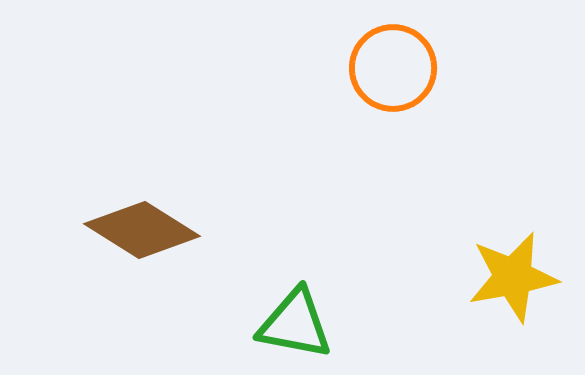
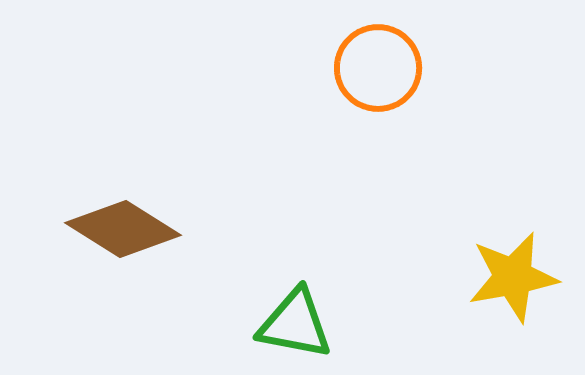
orange circle: moved 15 px left
brown diamond: moved 19 px left, 1 px up
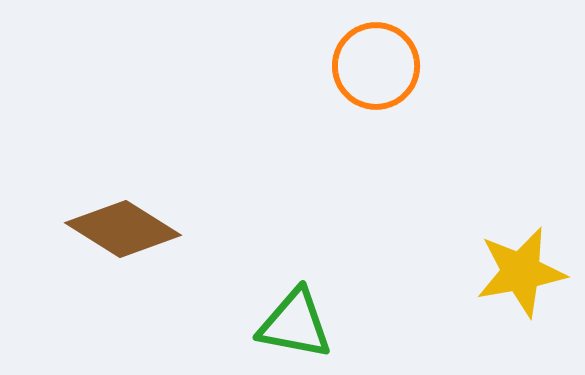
orange circle: moved 2 px left, 2 px up
yellow star: moved 8 px right, 5 px up
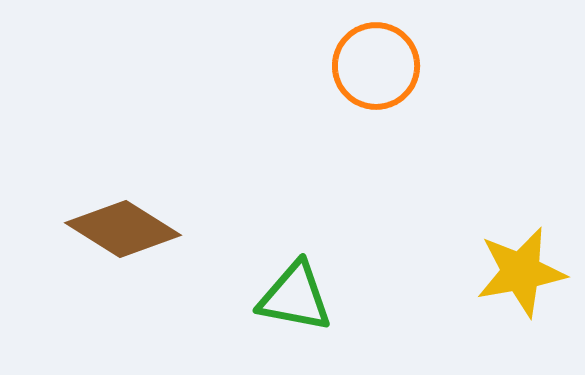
green triangle: moved 27 px up
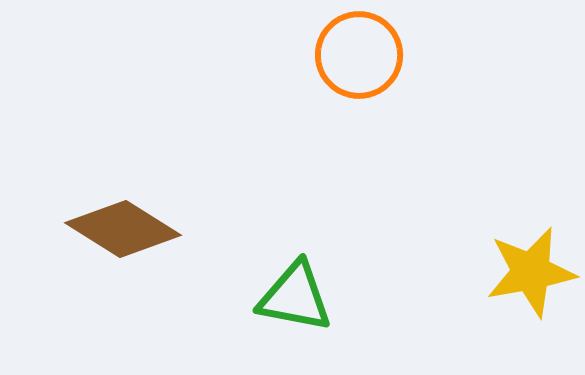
orange circle: moved 17 px left, 11 px up
yellow star: moved 10 px right
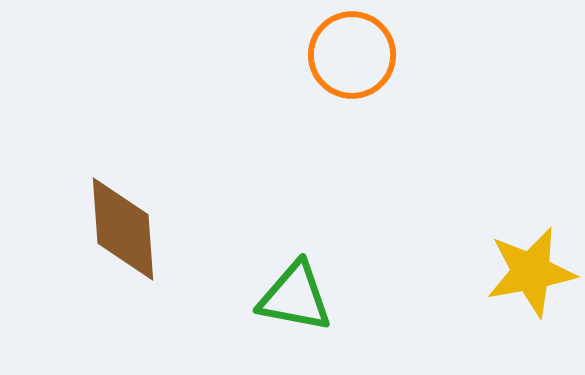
orange circle: moved 7 px left
brown diamond: rotated 54 degrees clockwise
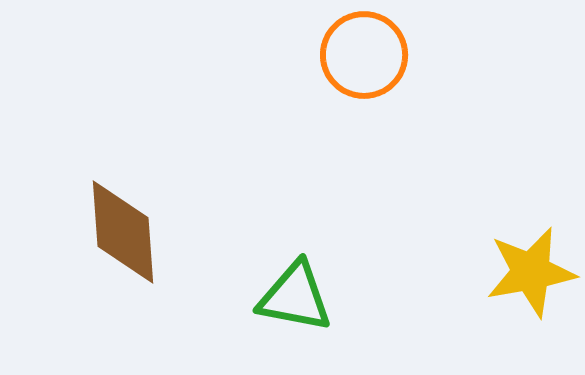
orange circle: moved 12 px right
brown diamond: moved 3 px down
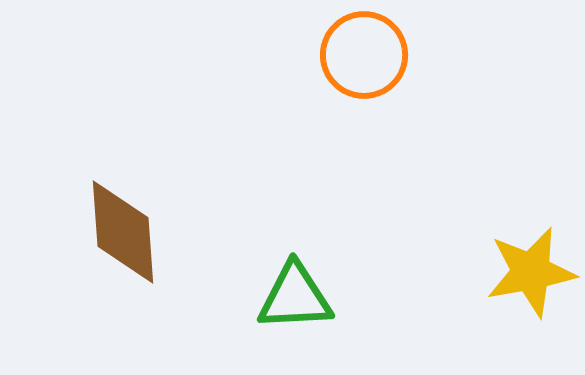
green triangle: rotated 14 degrees counterclockwise
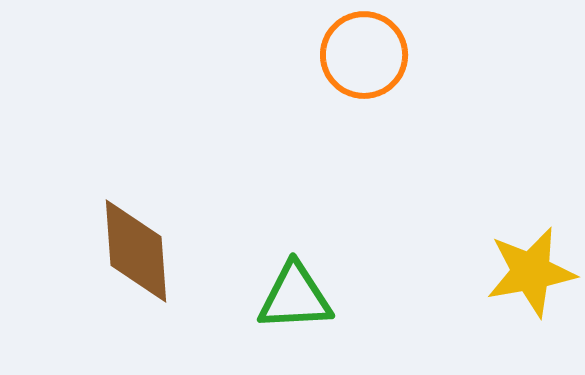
brown diamond: moved 13 px right, 19 px down
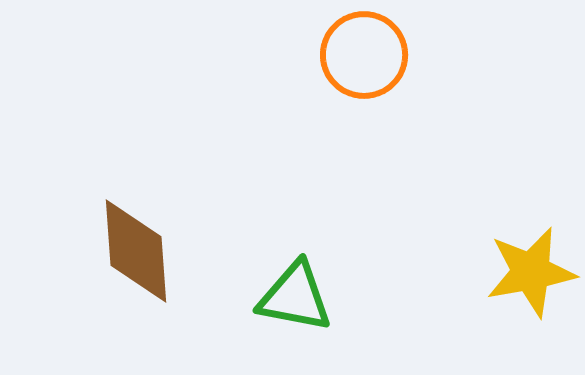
green triangle: rotated 14 degrees clockwise
